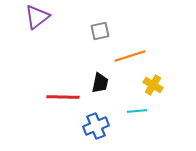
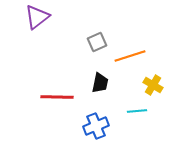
gray square: moved 3 px left, 11 px down; rotated 12 degrees counterclockwise
red line: moved 6 px left
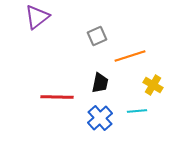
gray square: moved 6 px up
blue cross: moved 4 px right, 8 px up; rotated 20 degrees counterclockwise
